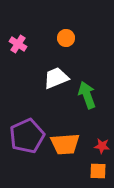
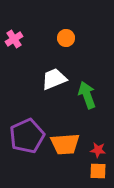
pink cross: moved 4 px left, 5 px up; rotated 24 degrees clockwise
white trapezoid: moved 2 px left, 1 px down
red star: moved 4 px left, 4 px down
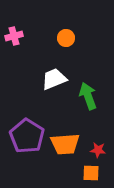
pink cross: moved 3 px up; rotated 18 degrees clockwise
green arrow: moved 1 px right, 1 px down
purple pentagon: rotated 16 degrees counterclockwise
orange square: moved 7 px left, 2 px down
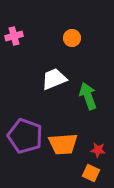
orange circle: moved 6 px right
purple pentagon: moved 2 px left; rotated 12 degrees counterclockwise
orange trapezoid: moved 2 px left
orange square: rotated 24 degrees clockwise
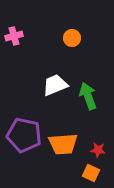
white trapezoid: moved 1 px right, 6 px down
purple pentagon: moved 1 px left, 1 px up; rotated 8 degrees counterclockwise
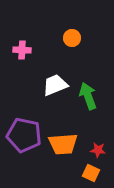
pink cross: moved 8 px right, 14 px down; rotated 18 degrees clockwise
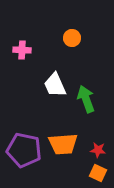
white trapezoid: rotated 92 degrees counterclockwise
green arrow: moved 2 px left, 3 px down
purple pentagon: moved 15 px down
orange square: moved 7 px right
